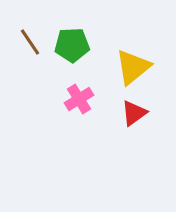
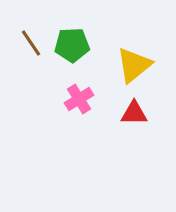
brown line: moved 1 px right, 1 px down
yellow triangle: moved 1 px right, 2 px up
red triangle: rotated 36 degrees clockwise
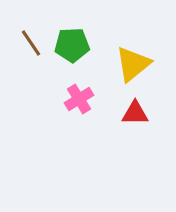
yellow triangle: moved 1 px left, 1 px up
red triangle: moved 1 px right
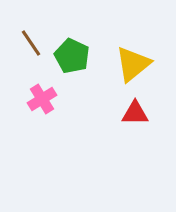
green pentagon: moved 11 px down; rotated 28 degrees clockwise
pink cross: moved 37 px left
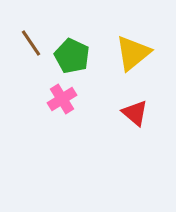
yellow triangle: moved 11 px up
pink cross: moved 20 px right
red triangle: rotated 40 degrees clockwise
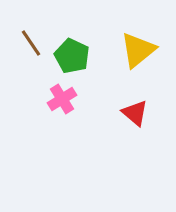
yellow triangle: moved 5 px right, 3 px up
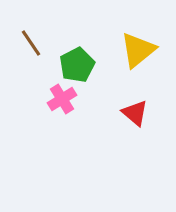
green pentagon: moved 5 px right, 9 px down; rotated 20 degrees clockwise
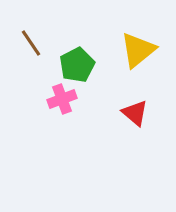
pink cross: rotated 12 degrees clockwise
